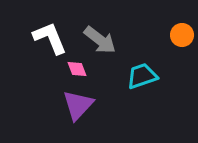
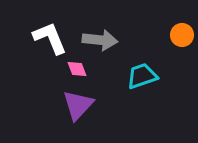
gray arrow: rotated 32 degrees counterclockwise
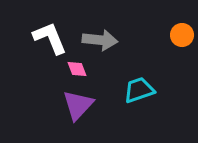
cyan trapezoid: moved 3 px left, 14 px down
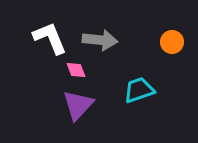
orange circle: moved 10 px left, 7 px down
pink diamond: moved 1 px left, 1 px down
